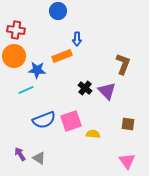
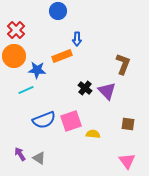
red cross: rotated 36 degrees clockwise
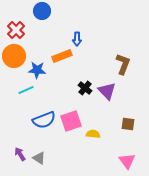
blue circle: moved 16 px left
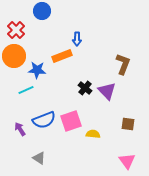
purple arrow: moved 25 px up
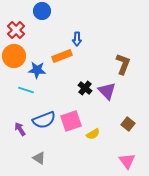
cyan line: rotated 42 degrees clockwise
brown square: rotated 32 degrees clockwise
yellow semicircle: rotated 144 degrees clockwise
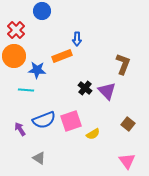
cyan line: rotated 14 degrees counterclockwise
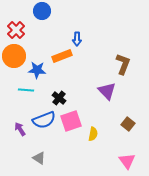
black cross: moved 26 px left, 10 px down
yellow semicircle: rotated 48 degrees counterclockwise
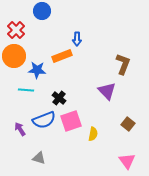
gray triangle: rotated 16 degrees counterclockwise
